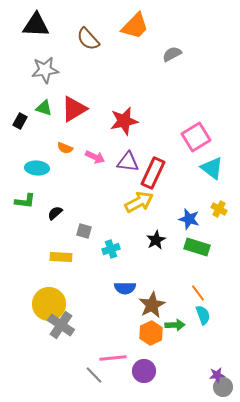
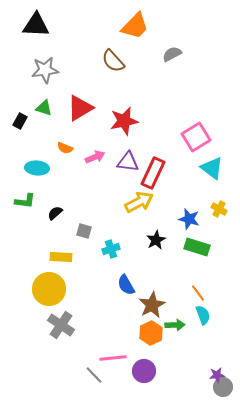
brown semicircle: moved 25 px right, 22 px down
red triangle: moved 6 px right, 1 px up
pink arrow: rotated 48 degrees counterclockwise
blue semicircle: moved 1 px right, 3 px up; rotated 60 degrees clockwise
yellow circle: moved 15 px up
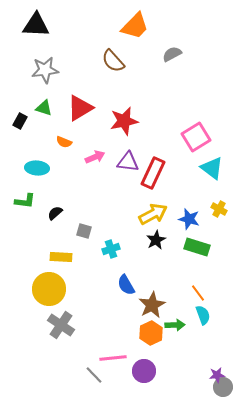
orange semicircle: moved 1 px left, 6 px up
yellow arrow: moved 14 px right, 12 px down
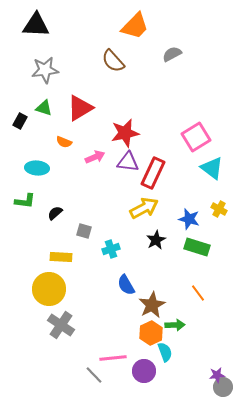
red star: moved 1 px right, 12 px down
yellow arrow: moved 9 px left, 6 px up
cyan semicircle: moved 38 px left, 37 px down
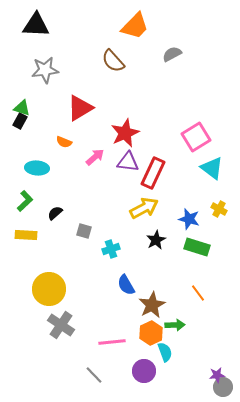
green triangle: moved 22 px left
red star: rotated 12 degrees counterclockwise
pink arrow: rotated 18 degrees counterclockwise
green L-shape: rotated 50 degrees counterclockwise
yellow rectangle: moved 35 px left, 22 px up
pink line: moved 1 px left, 16 px up
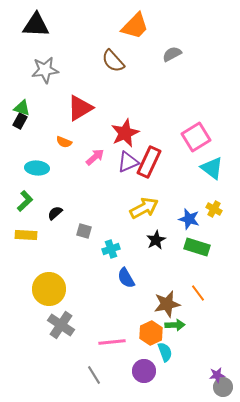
purple triangle: rotated 30 degrees counterclockwise
red rectangle: moved 4 px left, 11 px up
yellow cross: moved 5 px left
blue semicircle: moved 7 px up
brown star: moved 15 px right, 1 px up; rotated 16 degrees clockwise
gray line: rotated 12 degrees clockwise
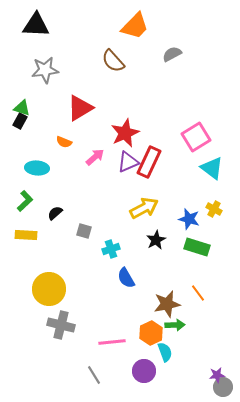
gray cross: rotated 20 degrees counterclockwise
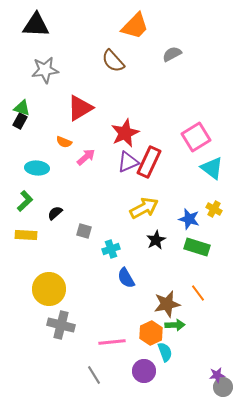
pink arrow: moved 9 px left
